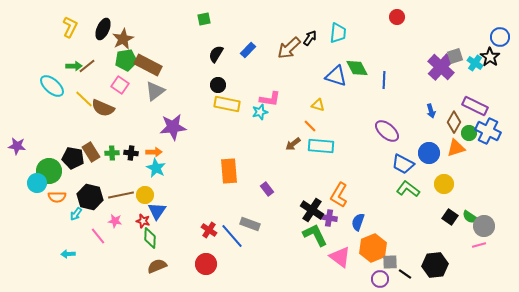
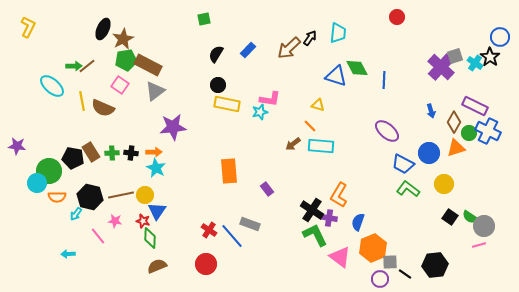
yellow L-shape at (70, 27): moved 42 px left
yellow line at (84, 99): moved 2 px left, 2 px down; rotated 36 degrees clockwise
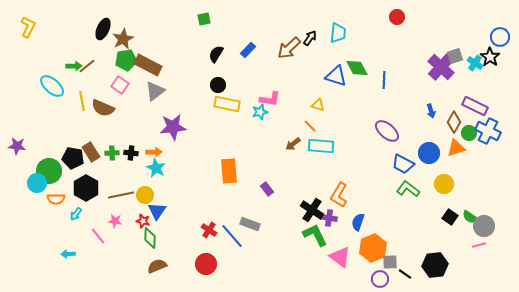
orange semicircle at (57, 197): moved 1 px left, 2 px down
black hexagon at (90, 197): moved 4 px left, 9 px up; rotated 15 degrees clockwise
